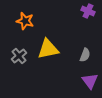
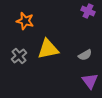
gray semicircle: rotated 40 degrees clockwise
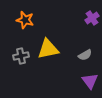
purple cross: moved 4 px right, 7 px down; rotated 32 degrees clockwise
orange star: moved 1 px up
gray cross: moved 2 px right; rotated 28 degrees clockwise
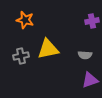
purple cross: moved 3 px down; rotated 24 degrees clockwise
gray semicircle: rotated 32 degrees clockwise
purple triangle: moved 1 px up; rotated 48 degrees clockwise
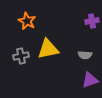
orange star: moved 2 px right, 1 px down; rotated 12 degrees clockwise
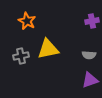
gray semicircle: moved 4 px right
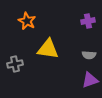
purple cross: moved 4 px left
yellow triangle: rotated 20 degrees clockwise
gray cross: moved 6 px left, 8 px down
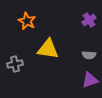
purple cross: moved 1 px right, 1 px up; rotated 24 degrees counterclockwise
